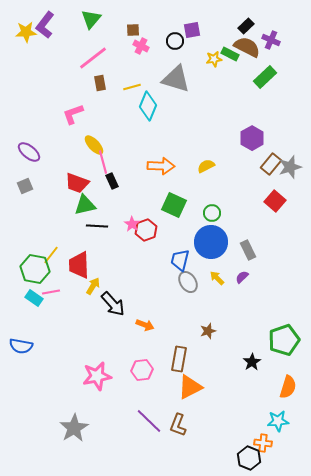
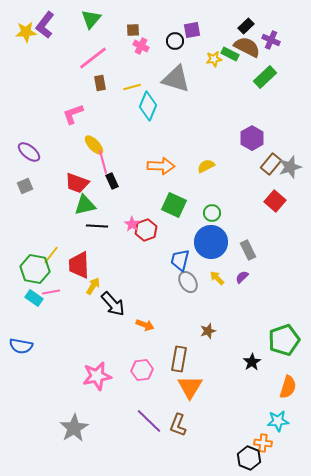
orange triangle at (190, 387): rotated 32 degrees counterclockwise
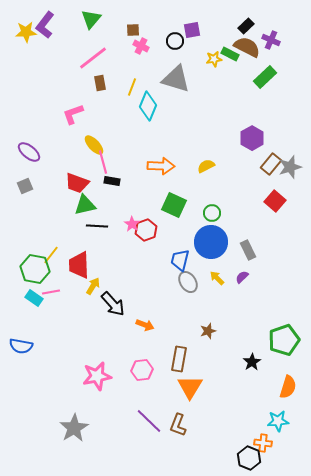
yellow line at (132, 87): rotated 54 degrees counterclockwise
black rectangle at (112, 181): rotated 56 degrees counterclockwise
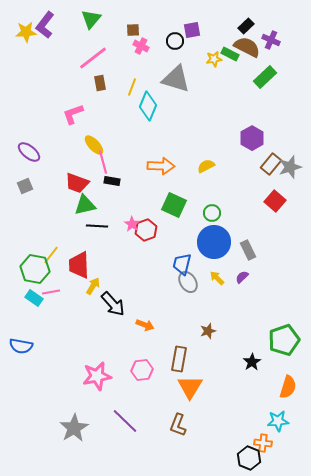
blue circle at (211, 242): moved 3 px right
blue trapezoid at (180, 260): moved 2 px right, 4 px down
purple line at (149, 421): moved 24 px left
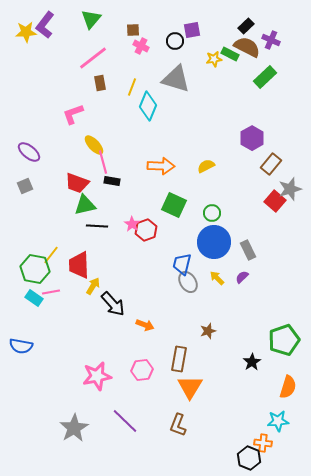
gray star at (290, 167): moved 22 px down
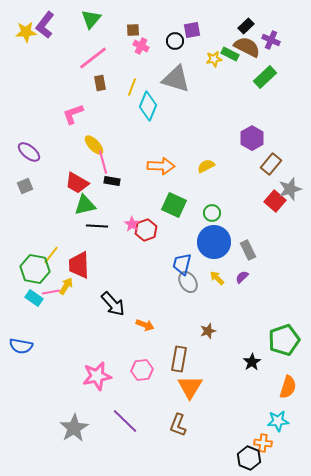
red trapezoid at (77, 183): rotated 10 degrees clockwise
yellow arrow at (93, 286): moved 27 px left
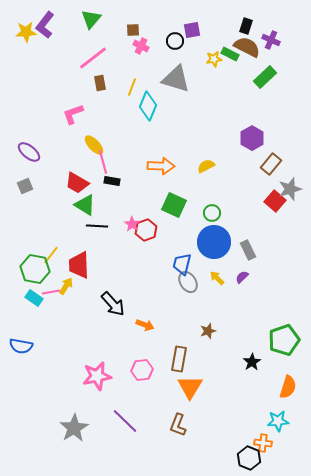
black rectangle at (246, 26): rotated 28 degrees counterclockwise
green triangle at (85, 205): rotated 45 degrees clockwise
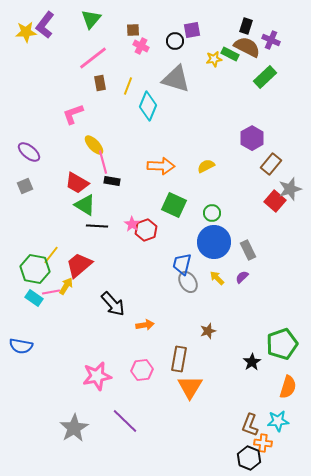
yellow line at (132, 87): moved 4 px left, 1 px up
red trapezoid at (79, 265): rotated 52 degrees clockwise
orange arrow at (145, 325): rotated 30 degrees counterclockwise
green pentagon at (284, 340): moved 2 px left, 4 px down
brown L-shape at (178, 425): moved 72 px right
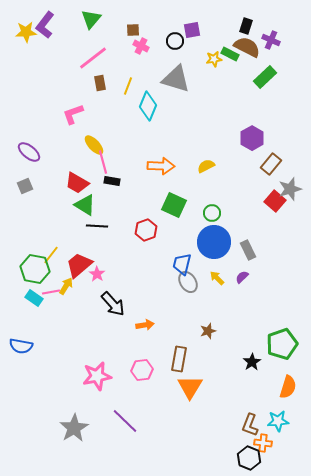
pink star at (132, 224): moved 35 px left, 50 px down
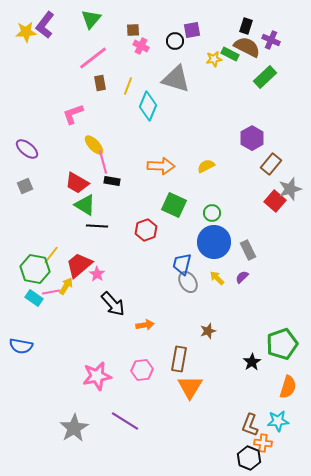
purple ellipse at (29, 152): moved 2 px left, 3 px up
purple line at (125, 421): rotated 12 degrees counterclockwise
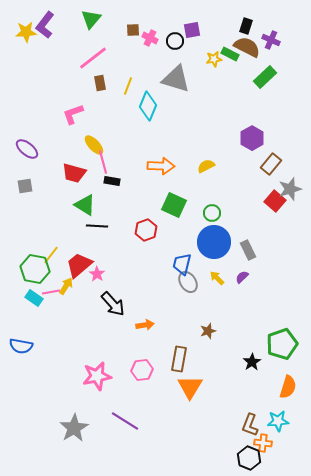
pink cross at (141, 46): moved 9 px right, 8 px up
red trapezoid at (77, 183): moved 3 px left, 10 px up; rotated 15 degrees counterclockwise
gray square at (25, 186): rotated 14 degrees clockwise
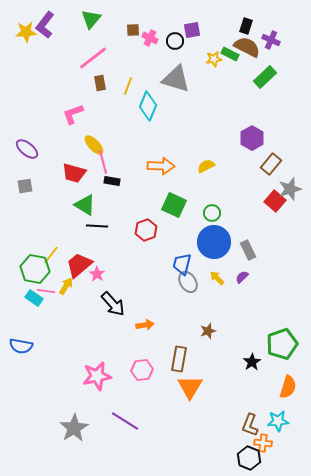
pink line at (51, 292): moved 5 px left, 1 px up; rotated 18 degrees clockwise
